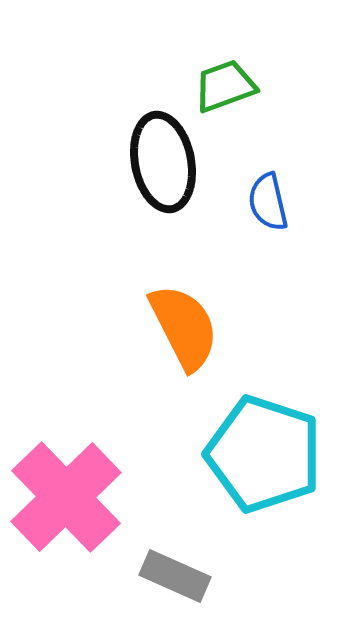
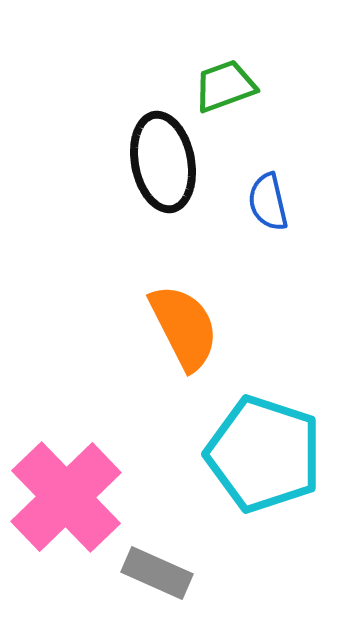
gray rectangle: moved 18 px left, 3 px up
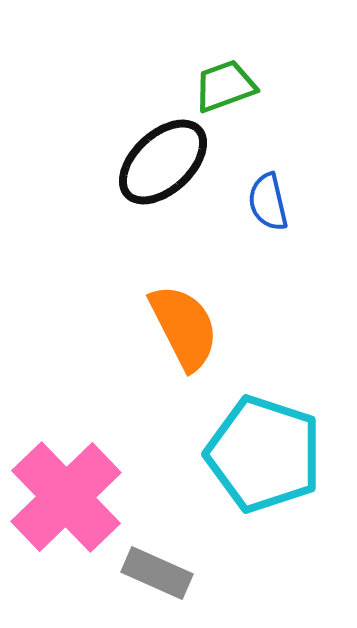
black ellipse: rotated 58 degrees clockwise
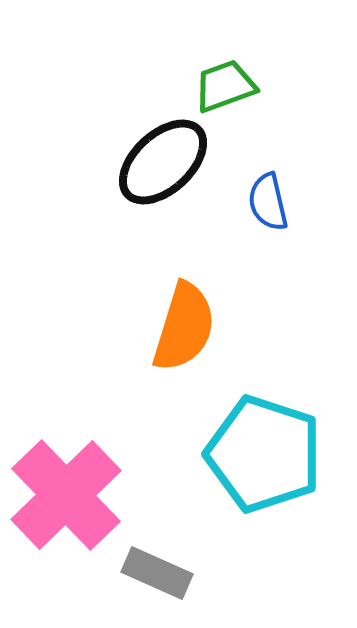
orange semicircle: rotated 44 degrees clockwise
pink cross: moved 2 px up
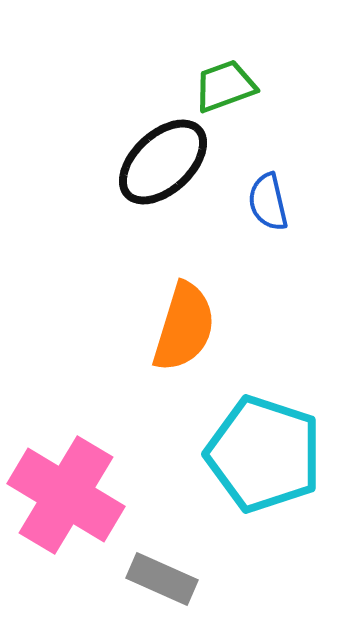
pink cross: rotated 15 degrees counterclockwise
gray rectangle: moved 5 px right, 6 px down
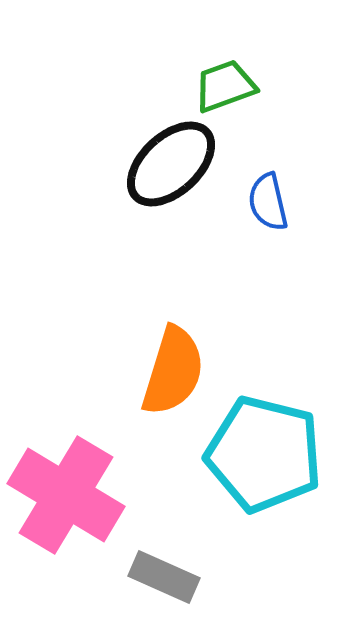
black ellipse: moved 8 px right, 2 px down
orange semicircle: moved 11 px left, 44 px down
cyan pentagon: rotated 4 degrees counterclockwise
gray rectangle: moved 2 px right, 2 px up
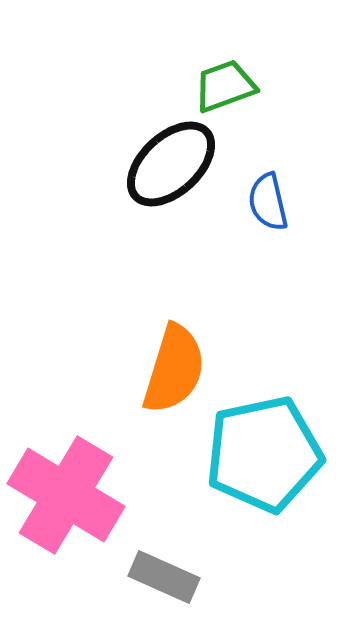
orange semicircle: moved 1 px right, 2 px up
cyan pentagon: rotated 26 degrees counterclockwise
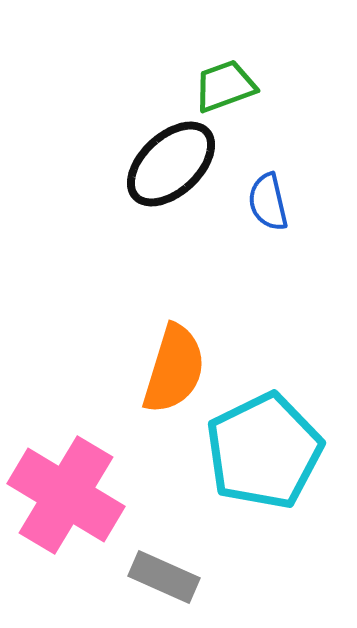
cyan pentagon: moved 3 px up; rotated 14 degrees counterclockwise
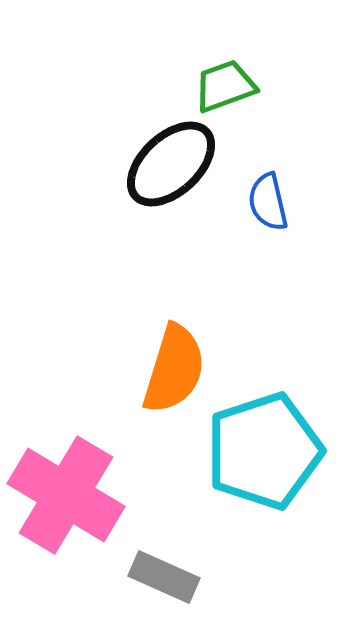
cyan pentagon: rotated 8 degrees clockwise
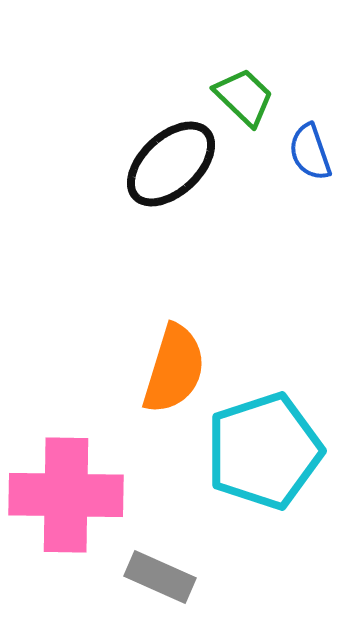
green trapezoid: moved 19 px right, 11 px down; rotated 64 degrees clockwise
blue semicircle: moved 42 px right, 50 px up; rotated 6 degrees counterclockwise
pink cross: rotated 30 degrees counterclockwise
gray rectangle: moved 4 px left
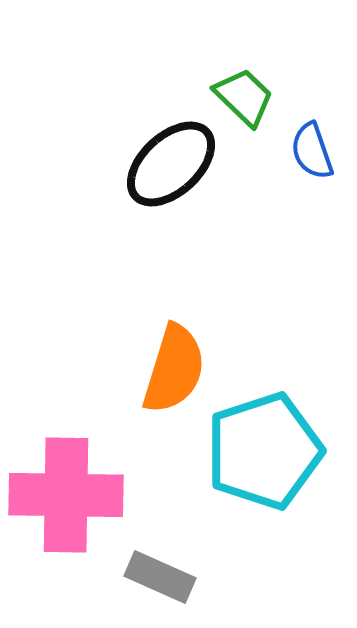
blue semicircle: moved 2 px right, 1 px up
